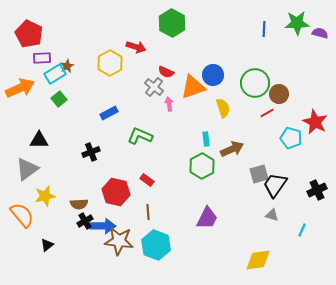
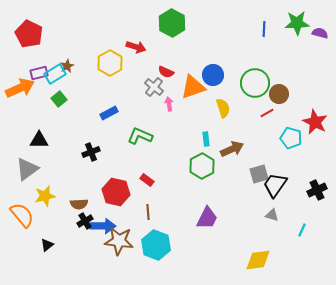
purple rectangle at (42, 58): moved 3 px left, 15 px down; rotated 12 degrees counterclockwise
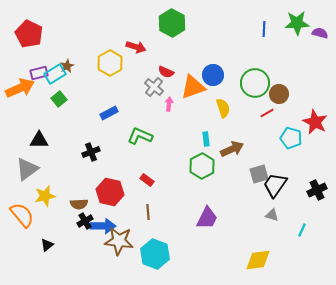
pink arrow at (169, 104): rotated 16 degrees clockwise
red hexagon at (116, 192): moved 6 px left
cyan hexagon at (156, 245): moved 1 px left, 9 px down
